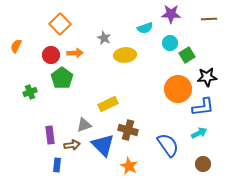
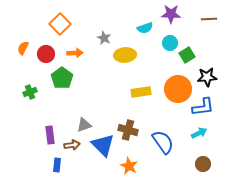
orange semicircle: moved 7 px right, 2 px down
red circle: moved 5 px left, 1 px up
yellow rectangle: moved 33 px right, 12 px up; rotated 18 degrees clockwise
blue semicircle: moved 5 px left, 3 px up
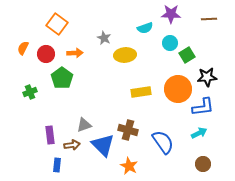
orange square: moved 3 px left; rotated 10 degrees counterclockwise
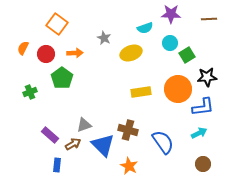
yellow ellipse: moved 6 px right, 2 px up; rotated 15 degrees counterclockwise
purple rectangle: rotated 42 degrees counterclockwise
brown arrow: moved 1 px right, 1 px up; rotated 21 degrees counterclockwise
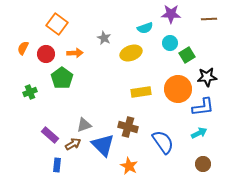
brown cross: moved 3 px up
